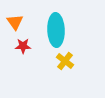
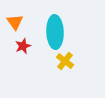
cyan ellipse: moved 1 px left, 2 px down
red star: rotated 21 degrees counterclockwise
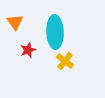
red star: moved 5 px right, 4 px down
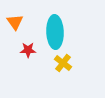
red star: rotated 21 degrees clockwise
yellow cross: moved 2 px left, 2 px down
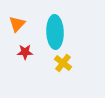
orange triangle: moved 2 px right, 2 px down; rotated 18 degrees clockwise
red star: moved 3 px left, 2 px down
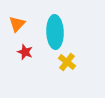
red star: rotated 21 degrees clockwise
yellow cross: moved 4 px right, 1 px up
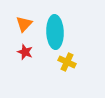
orange triangle: moved 7 px right
yellow cross: rotated 12 degrees counterclockwise
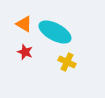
orange triangle: rotated 42 degrees counterclockwise
cyan ellipse: rotated 60 degrees counterclockwise
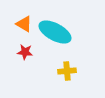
red star: rotated 14 degrees counterclockwise
yellow cross: moved 9 px down; rotated 30 degrees counterclockwise
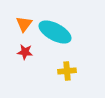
orange triangle: rotated 36 degrees clockwise
